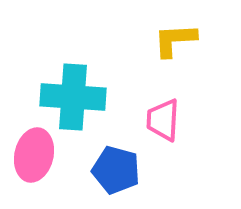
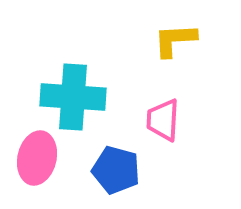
pink ellipse: moved 3 px right, 3 px down
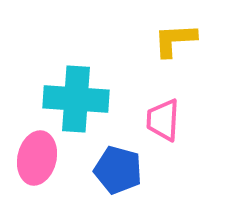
cyan cross: moved 3 px right, 2 px down
blue pentagon: moved 2 px right
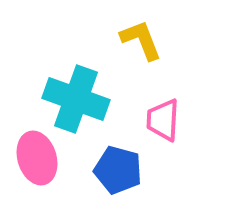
yellow L-shape: moved 34 px left; rotated 72 degrees clockwise
cyan cross: rotated 16 degrees clockwise
pink ellipse: rotated 30 degrees counterclockwise
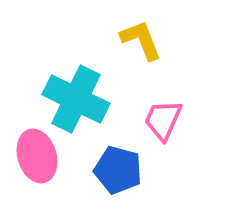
cyan cross: rotated 6 degrees clockwise
pink trapezoid: rotated 21 degrees clockwise
pink ellipse: moved 2 px up
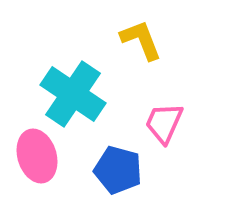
cyan cross: moved 3 px left, 5 px up; rotated 8 degrees clockwise
pink trapezoid: moved 1 px right, 3 px down
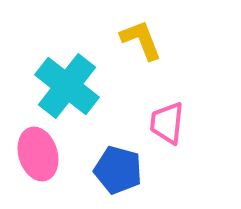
cyan cross: moved 6 px left, 8 px up; rotated 4 degrees clockwise
pink trapezoid: moved 3 px right; rotated 18 degrees counterclockwise
pink ellipse: moved 1 px right, 2 px up
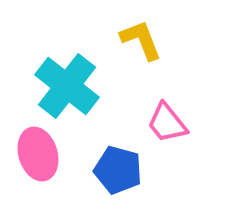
pink trapezoid: rotated 45 degrees counterclockwise
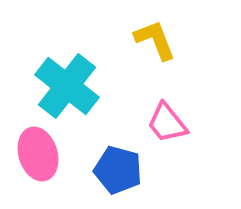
yellow L-shape: moved 14 px right
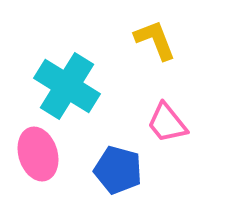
cyan cross: rotated 6 degrees counterclockwise
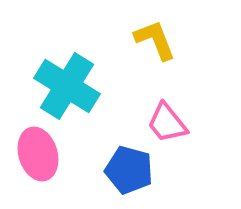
blue pentagon: moved 11 px right
